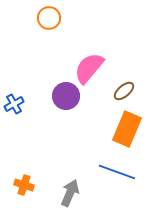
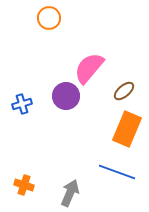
blue cross: moved 8 px right; rotated 12 degrees clockwise
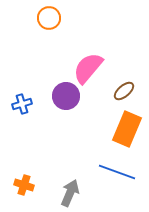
pink semicircle: moved 1 px left
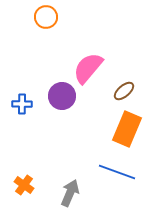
orange circle: moved 3 px left, 1 px up
purple circle: moved 4 px left
blue cross: rotated 18 degrees clockwise
orange cross: rotated 18 degrees clockwise
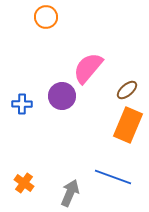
brown ellipse: moved 3 px right, 1 px up
orange rectangle: moved 1 px right, 4 px up
blue line: moved 4 px left, 5 px down
orange cross: moved 2 px up
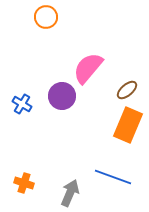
blue cross: rotated 30 degrees clockwise
orange cross: rotated 18 degrees counterclockwise
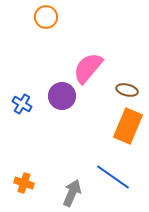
brown ellipse: rotated 55 degrees clockwise
orange rectangle: moved 1 px down
blue line: rotated 15 degrees clockwise
gray arrow: moved 2 px right
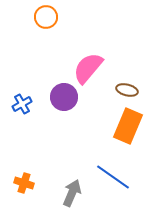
purple circle: moved 2 px right, 1 px down
blue cross: rotated 30 degrees clockwise
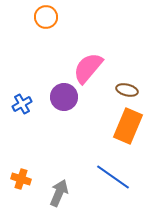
orange cross: moved 3 px left, 4 px up
gray arrow: moved 13 px left
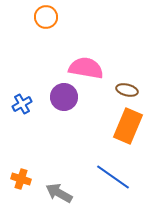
pink semicircle: moved 2 px left; rotated 60 degrees clockwise
gray arrow: rotated 84 degrees counterclockwise
